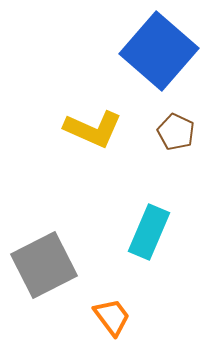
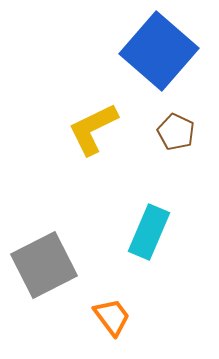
yellow L-shape: rotated 130 degrees clockwise
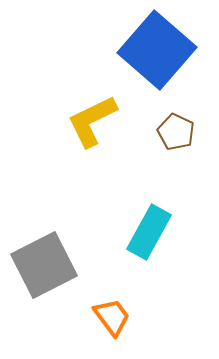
blue square: moved 2 px left, 1 px up
yellow L-shape: moved 1 px left, 8 px up
cyan rectangle: rotated 6 degrees clockwise
